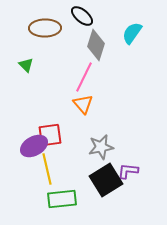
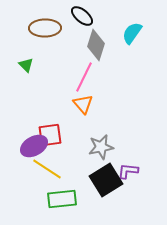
yellow line: rotated 44 degrees counterclockwise
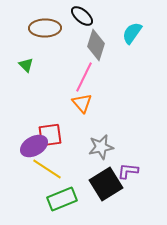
orange triangle: moved 1 px left, 1 px up
black square: moved 4 px down
green rectangle: rotated 16 degrees counterclockwise
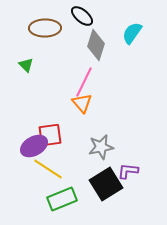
pink line: moved 5 px down
yellow line: moved 1 px right
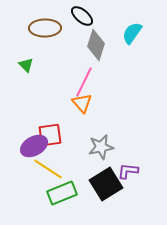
green rectangle: moved 6 px up
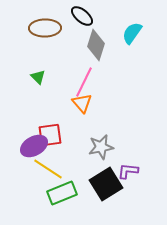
green triangle: moved 12 px right, 12 px down
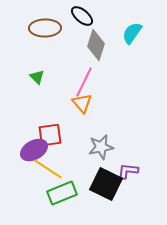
green triangle: moved 1 px left
purple ellipse: moved 4 px down
black square: rotated 32 degrees counterclockwise
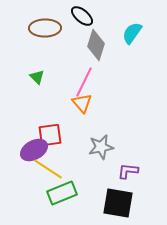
black square: moved 12 px right, 19 px down; rotated 16 degrees counterclockwise
